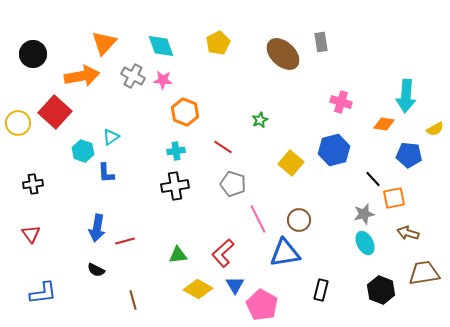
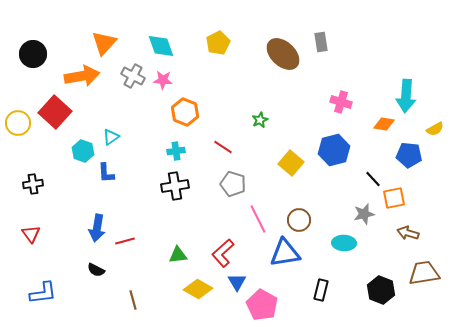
cyan ellipse at (365, 243): moved 21 px left; rotated 60 degrees counterclockwise
blue triangle at (235, 285): moved 2 px right, 3 px up
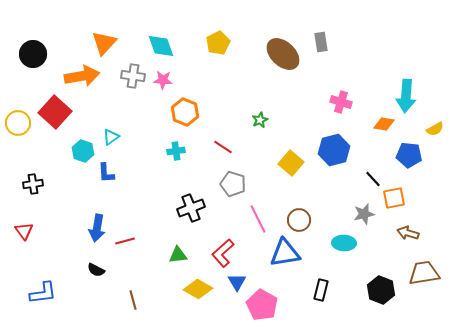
gray cross at (133, 76): rotated 20 degrees counterclockwise
black cross at (175, 186): moved 16 px right, 22 px down; rotated 12 degrees counterclockwise
red triangle at (31, 234): moved 7 px left, 3 px up
